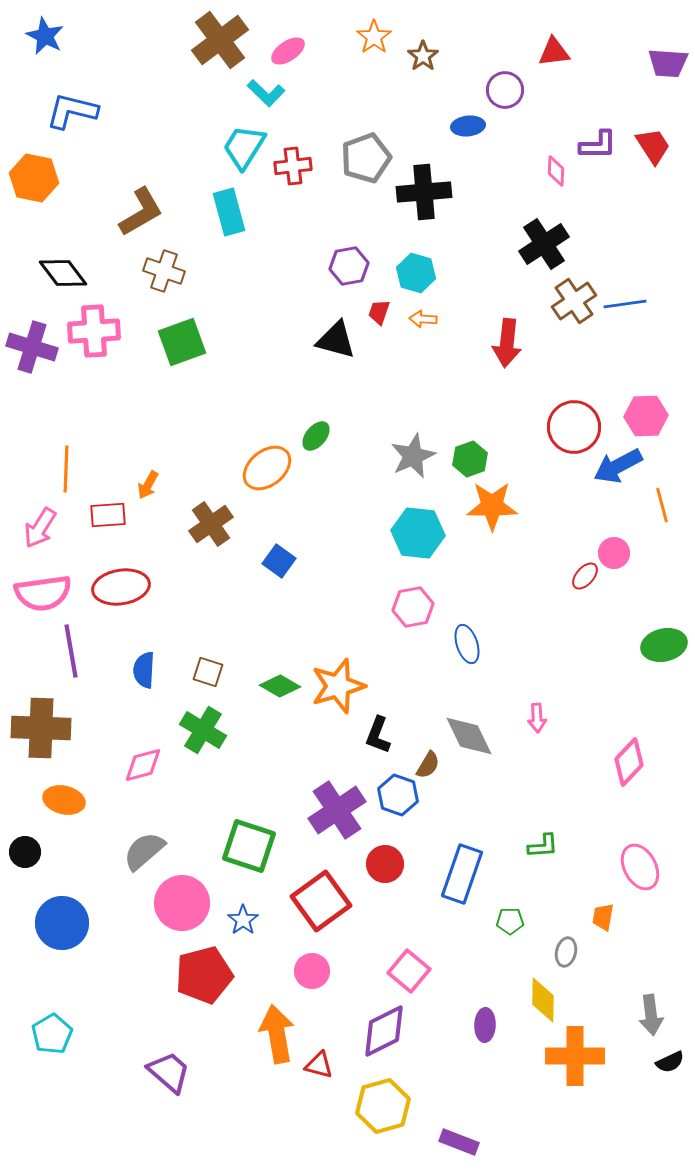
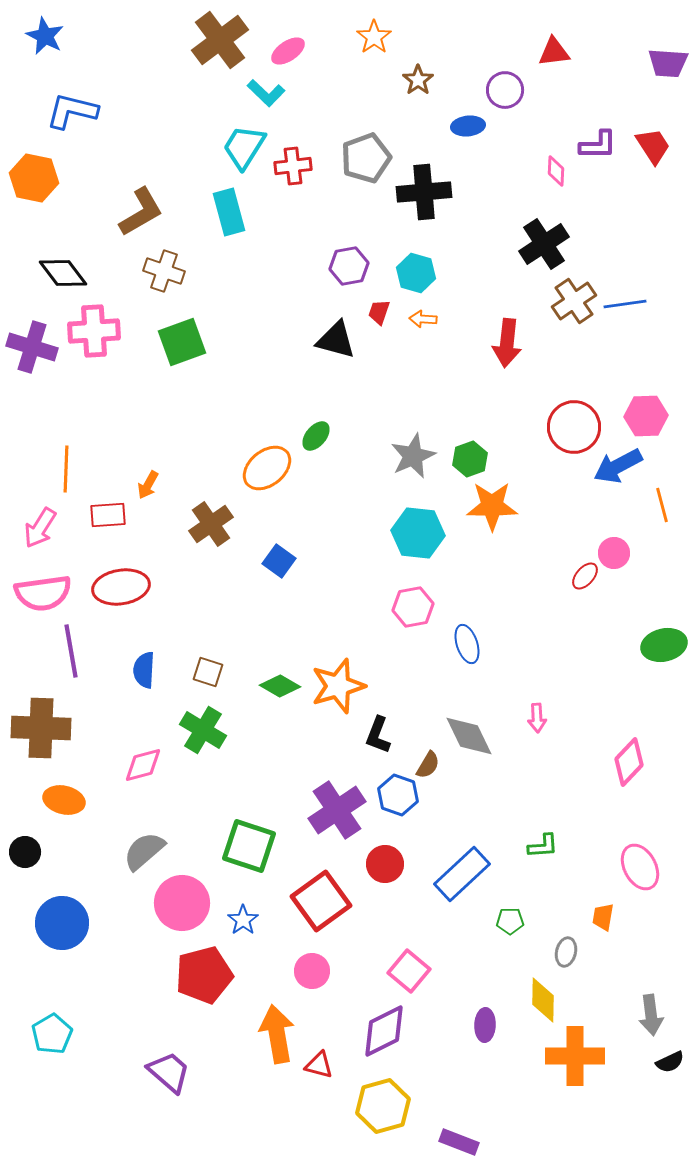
brown star at (423, 56): moved 5 px left, 24 px down
blue rectangle at (462, 874): rotated 28 degrees clockwise
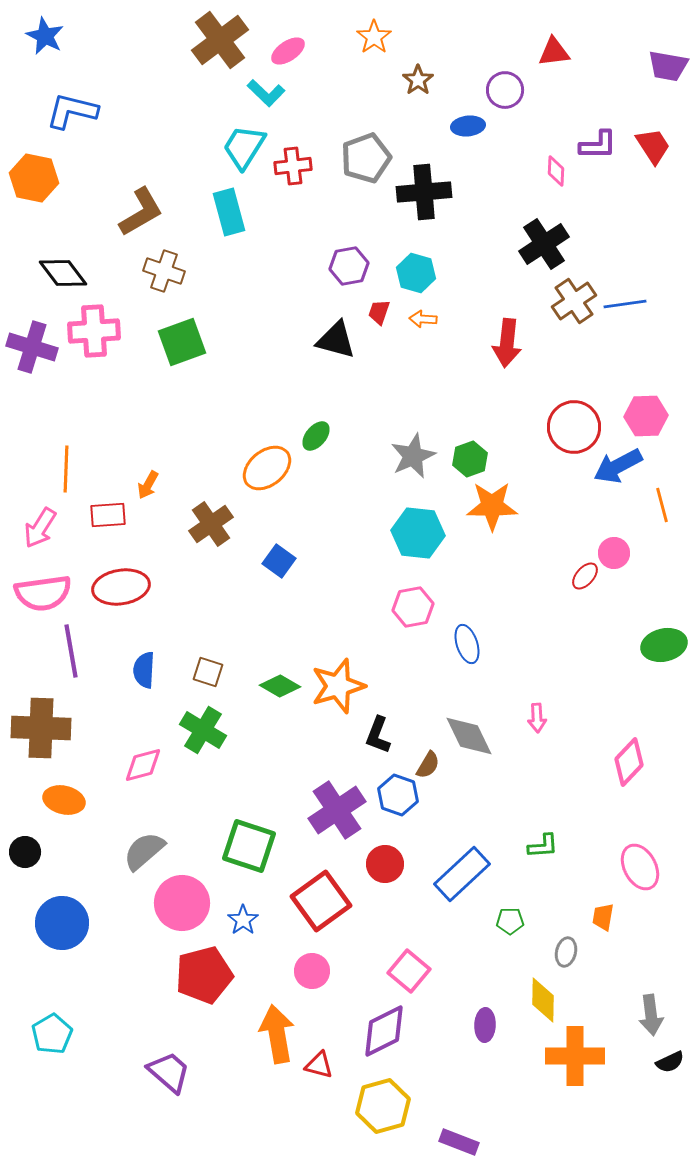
purple trapezoid at (668, 63): moved 3 px down; rotated 6 degrees clockwise
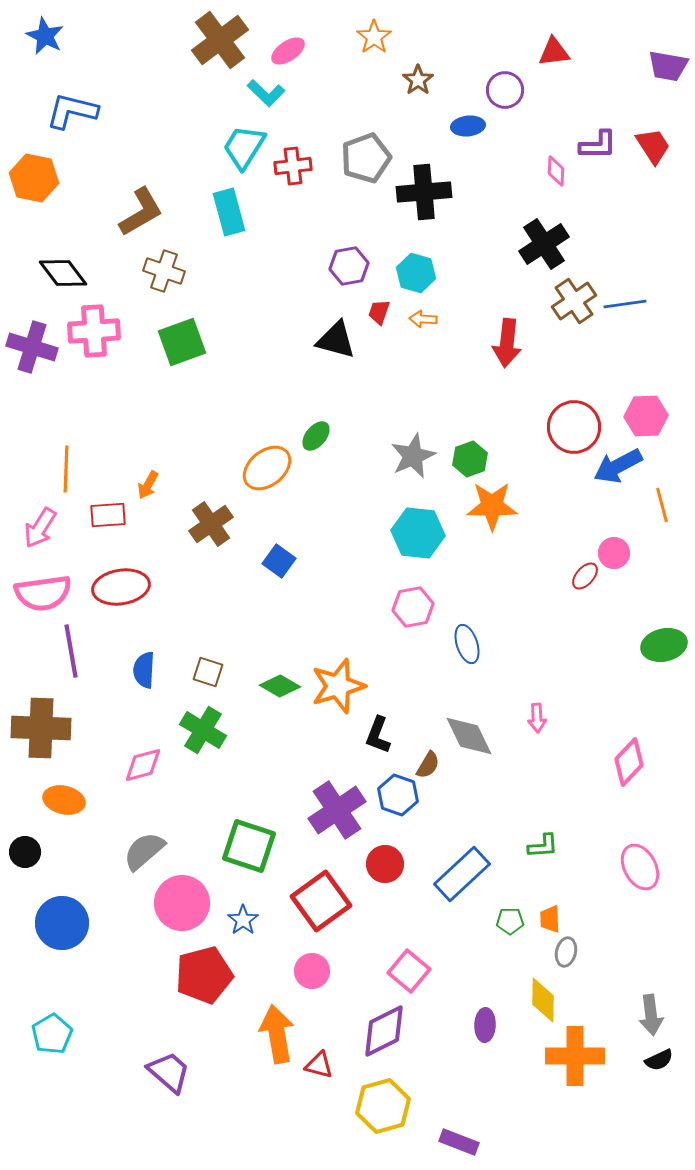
orange trapezoid at (603, 917): moved 53 px left, 2 px down; rotated 12 degrees counterclockwise
black semicircle at (670, 1062): moved 11 px left, 2 px up
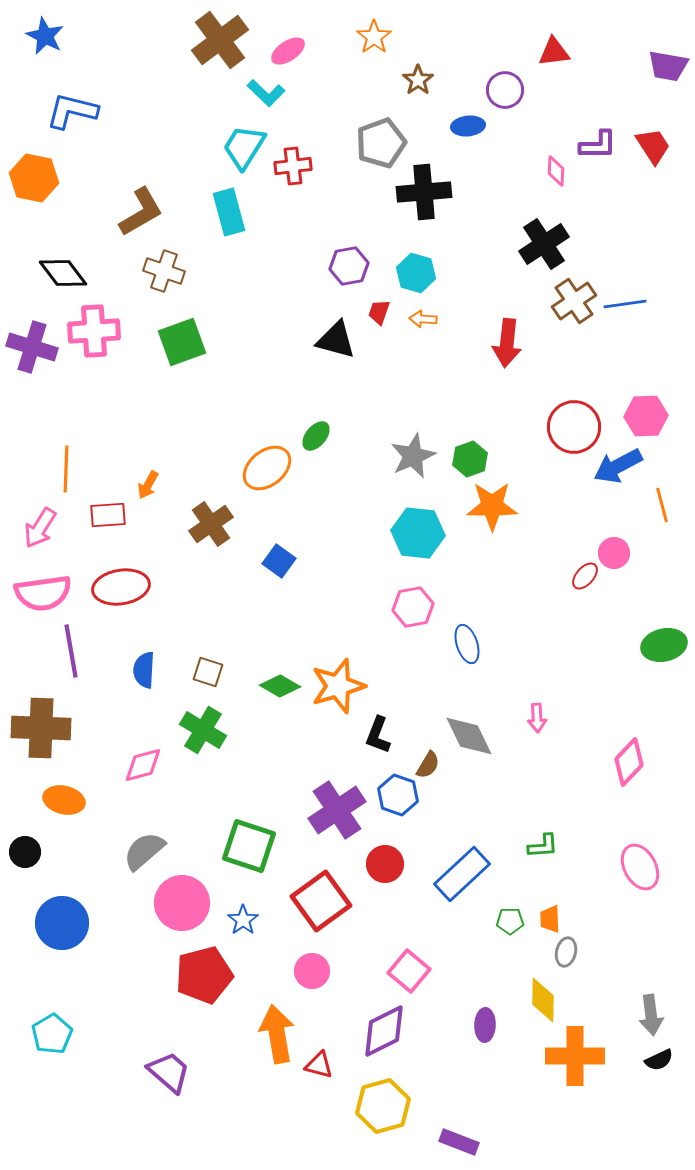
gray pentagon at (366, 158): moved 15 px right, 15 px up
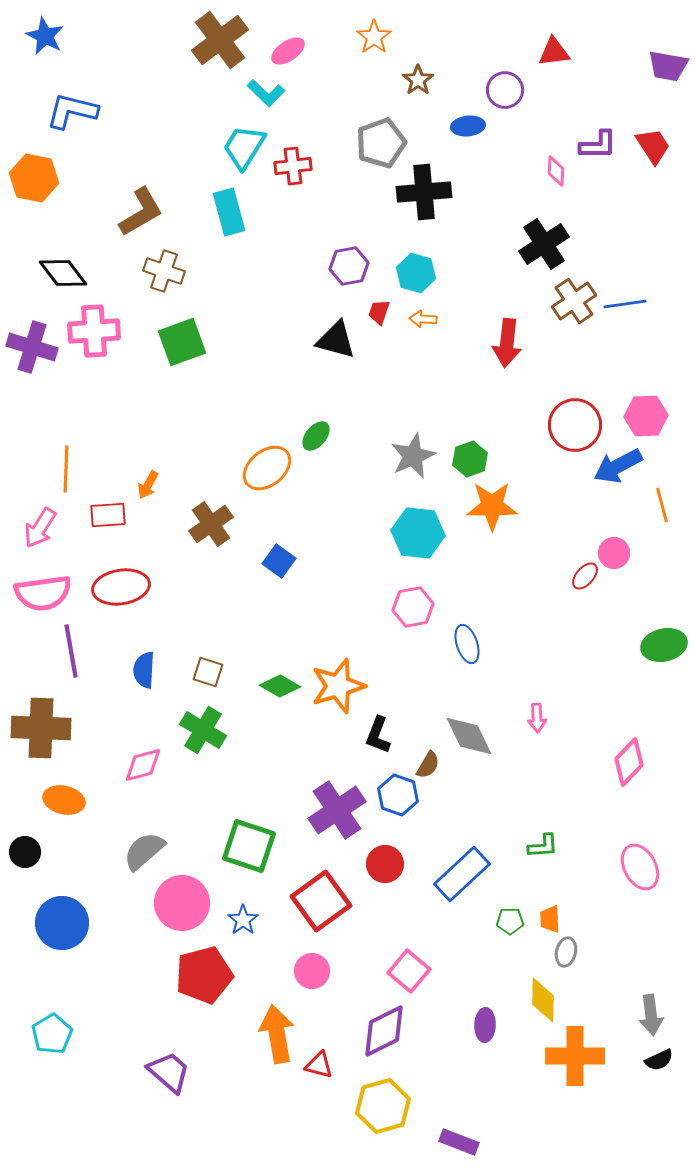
red circle at (574, 427): moved 1 px right, 2 px up
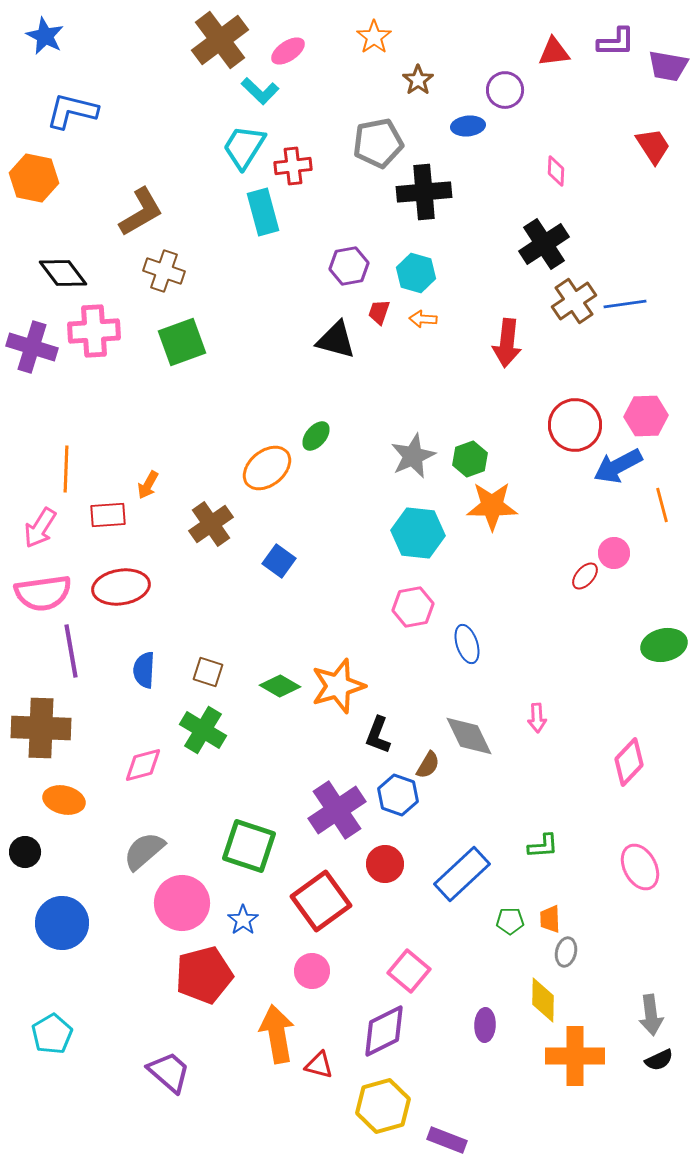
cyan L-shape at (266, 93): moved 6 px left, 2 px up
gray pentagon at (381, 143): moved 3 px left; rotated 9 degrees clockwise
purple L-shape at (598, 145): moved 18 px right, 103 px up
cyan rectangle at (229, 212): moved 34 px right
purple rectangle at (459, 1142): moved 12 px left, 2 px up
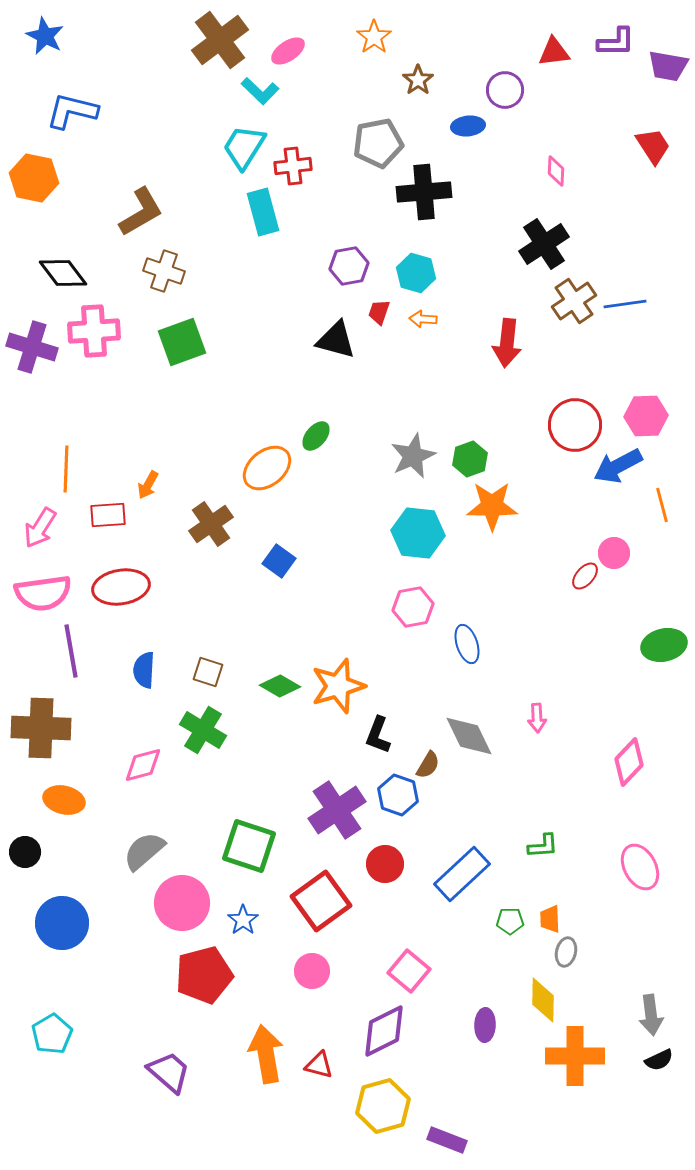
orange arrow at (277, 1034): moved 11 px left, 20 px down
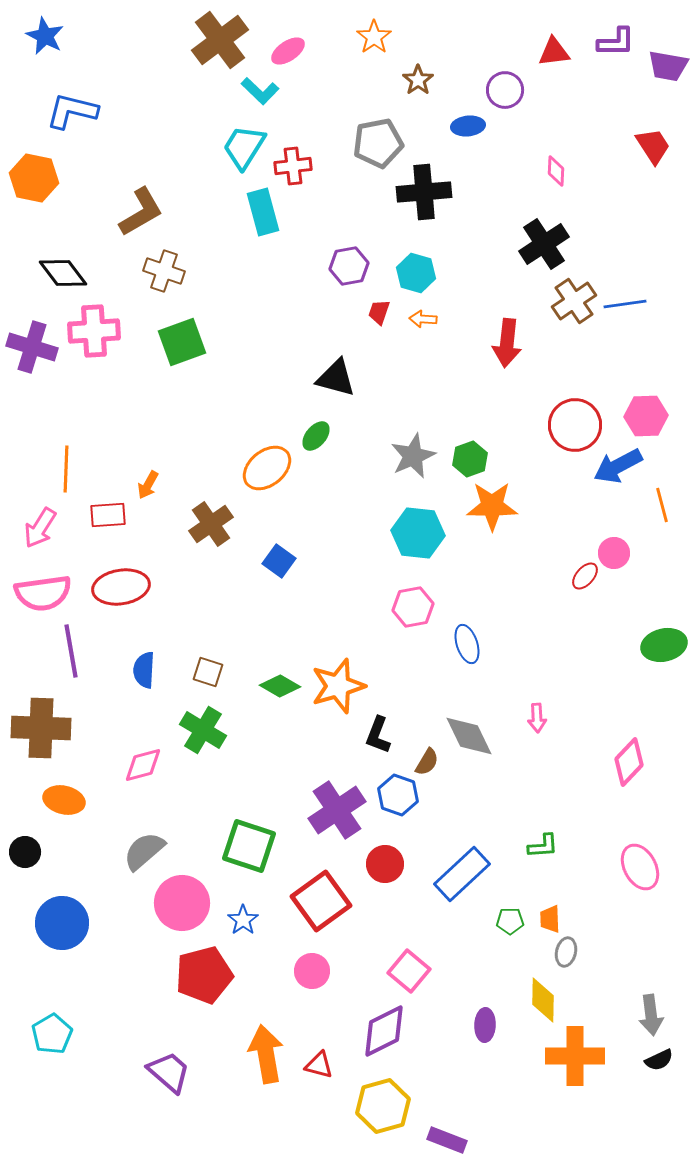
black triangle at (336, 340): moved 38 px down
brown semicircle at (428, 765): moved 1 px left, 3 px up
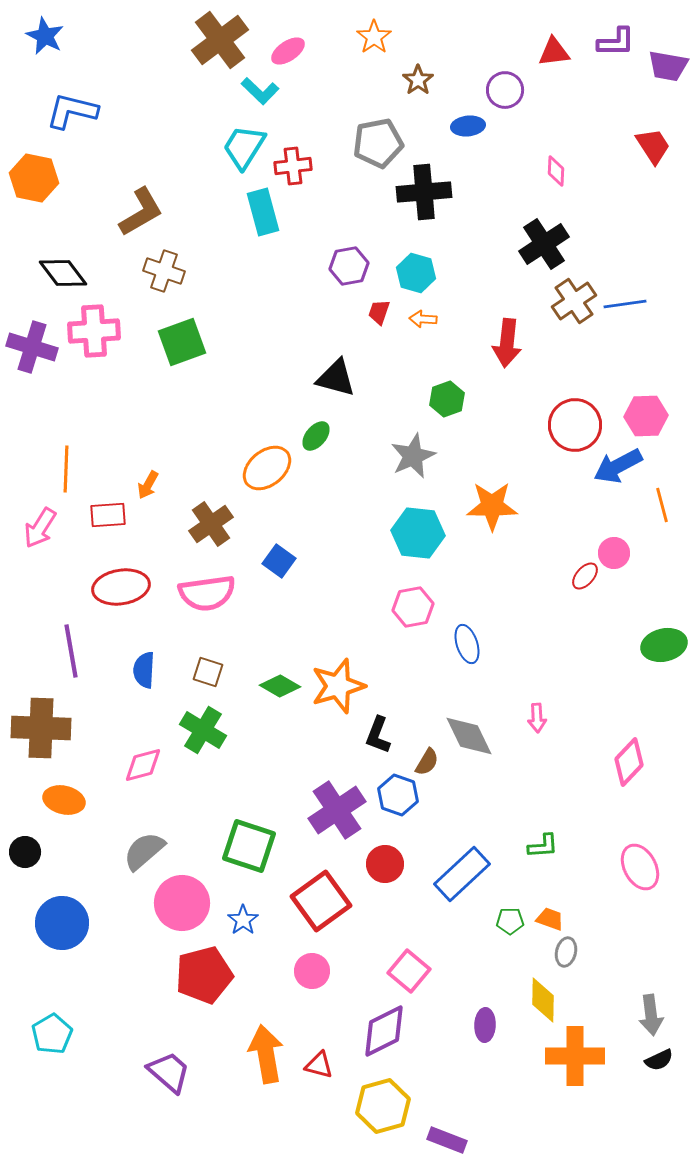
green hexagon at (470, 459): moved 23 px left, 60 px up
pink semicircle at (43, 593): moved 164 px right
orange trapezoid at (550, 919): rotated 112 degrees clockwise
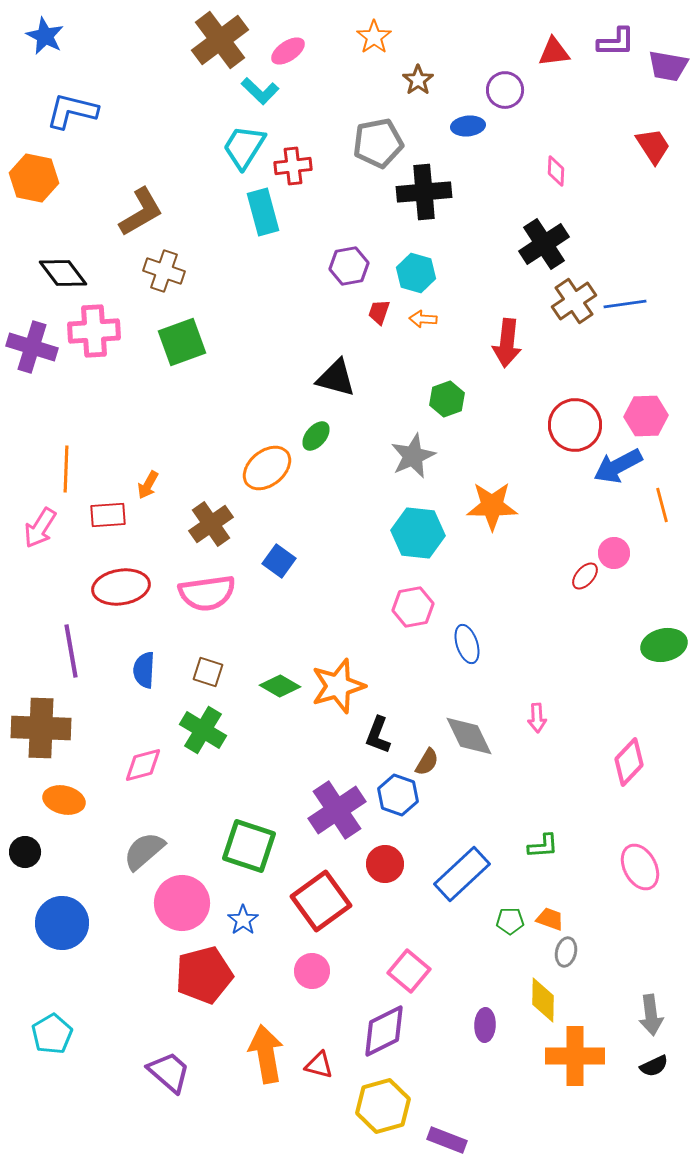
black semicircle at (659, 1060): moved 5 px left, 6 px down
